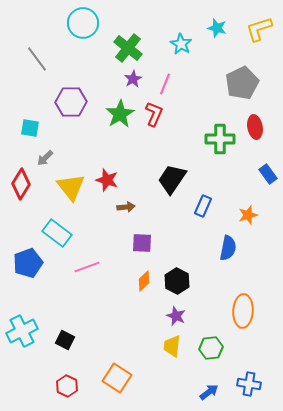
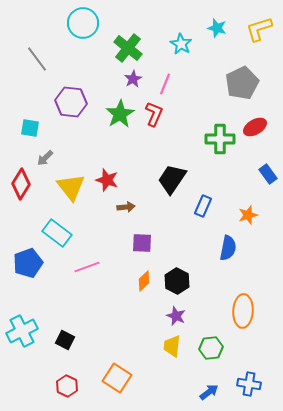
purple hexagon at (71, 102): rotated 8 degrees clockwise
red ellipse at (255, 127): rotated 70 degrees clockwise
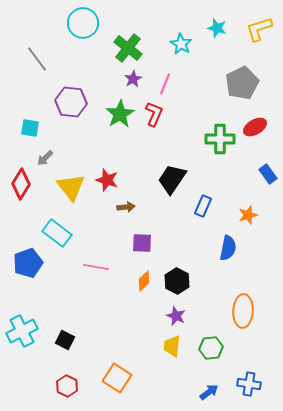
pink line at (87, 267): moved 9 px right; rotated 30 degrees clockwise
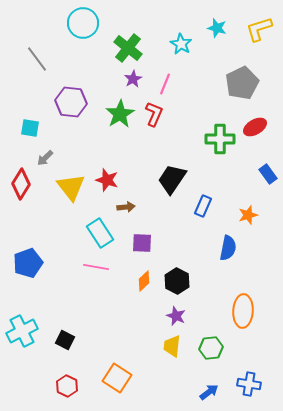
cyan rectangle at (57, 233): moved 43 px right; rotated 20 degrees clockwise
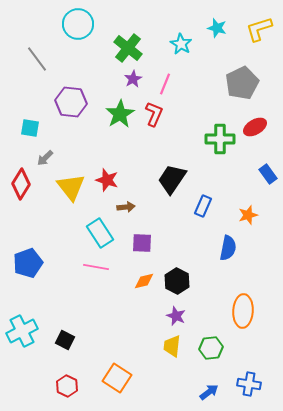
cyan circle at (83, 23): moved 5 px left, 1 px down
orange diamond at (144, 281): rotated 30 degrees clockwise
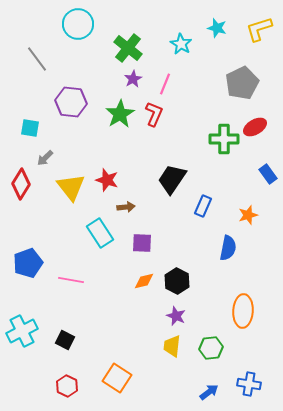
green cross at (220, 139): moved 4 px right
pink line at (96, 267): moved 25 px left, 13 px down
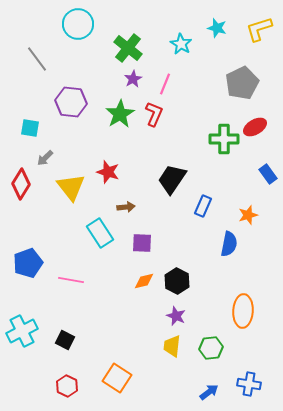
red star at (107, 180): moved 1 px right, 8 px up
blue semicircle at (228, 248): moved 1 px right, 4 px up
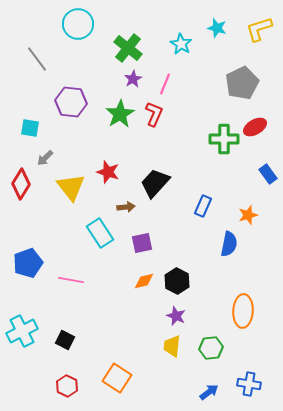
black trapezoid at (172, 179): moved 17 px left, 4 px down; rotated 8 degrees clockwise
purple square at (142, 243): rotated 15 degrees counterclockwise
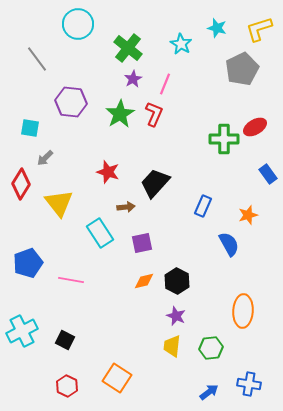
gray pentagon at (242, 83): moved 14 px up
yellow triangle at (71, 187): moved 12 px left, 16 px down
blue semicircle at (229, 244): rotated 40 degrees counterclockwise
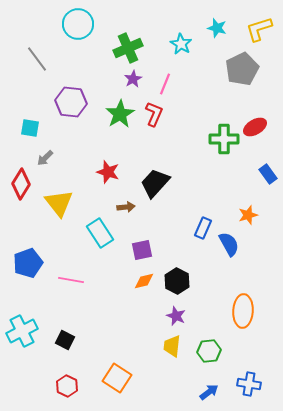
green cross at (128, 48): rotated 28 degrees clockwise
blue rectangle at (203, 206): moved 22 px down
purple square at (142, 243): moved 7 px down
green hexagon at (211, 348): moved 2 px left, 3 px down
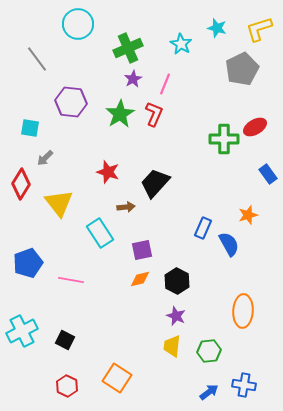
orange diamond at (144, 281): moved 4 px left, 2 px up
blue cross at (249, 384): moved 5 px left, 1 px down
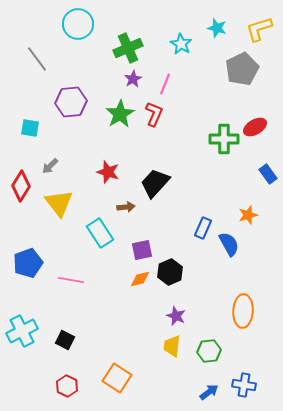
purple hexagon at (71, 102): rotated 12 degrees counterclockwise
gray arrow at (45, 158): moved 5 px right, 8 px down
red diamond at (21, 184): moved 2 px down
black hexagon at (177, 281): moved 7 px left, 9 px up; rotated 10 degrees clockwise
